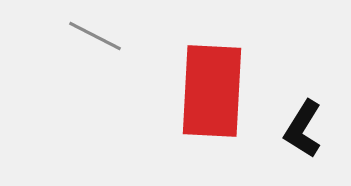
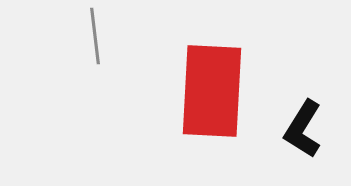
gray line: rotated 56 degrees clockwise
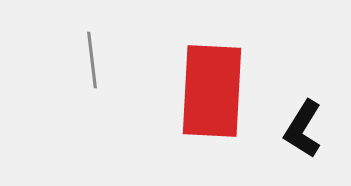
gray line: moved 3 px left, 24 px down
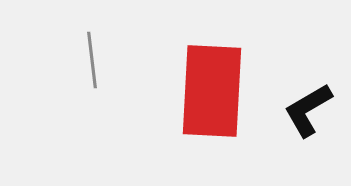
black L-shape: moved 5 px right, 19 px up; rotated 28 degrees clockwise
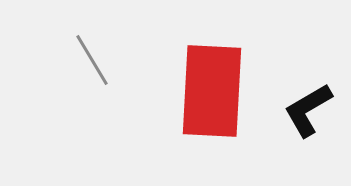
gray line: rotated 24 degrees counterclockwise
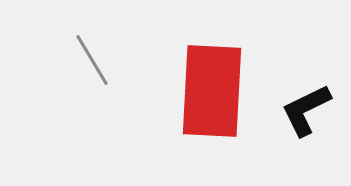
black L-shape: moved 2 px left; rotated 4 degrees clockwise
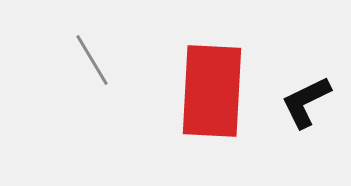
black L-shape: moved 8 px up
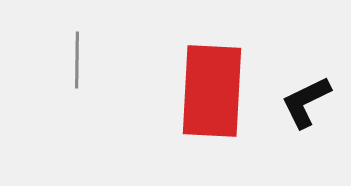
gray line: moved 15 px left; rotated 32 degrees clockwise
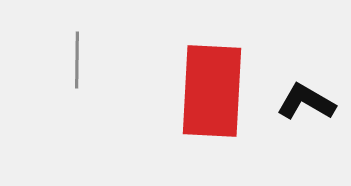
black L-shape: rotated 56 degrees clockwise
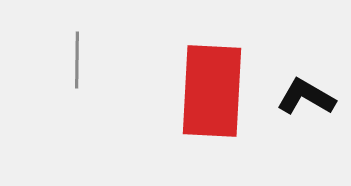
black L-shape: moved 5 px up
